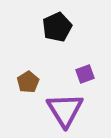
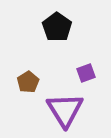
black pentagon: rotated 12 degrees counterclockwise
purple square: moved 1 px right, 1 px up
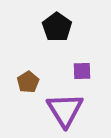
purple square: moved 4 px left, 2 px up; rotated 18 degrees clockwise
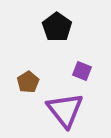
purple square: rotated 24 degrees clockwise
purple triangle: rotated 6 degrees counterclockwise
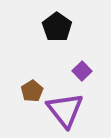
purple square: rotated 24 degrees clockwise
brown pentagon: moved 4 px right, 9 px down
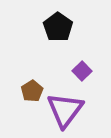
black pentagon: moved 1 px right
purple triangle: rotated 15 degrees clockwise
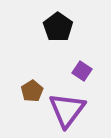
purple square: rotated 12 degrees counterclockwise
purple triangle: moved 2 px right
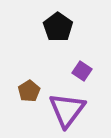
brown pentagon: moved 3 px left
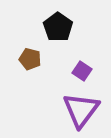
brown pentagon: moved 1 px right, 32 px up; rotated 25 degrees counterclockwise
purple triangle: moved 14 px right
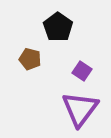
purple triangle: moved 1 px left, 1 px up
